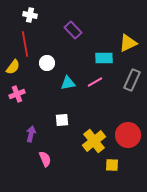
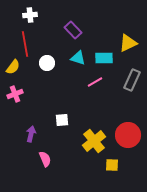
white cross: rotated 16 degrees counterclockwise
cyan triangle: moved 10 px right, 25 px up; rotated 28 degrees clockwise
pink cross: moved 2 px left
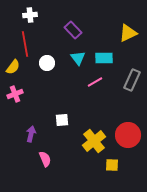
yellow triangle: moved 10 px up
cyan triangle: rotated 35 degrees clockwise
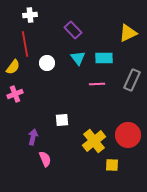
pink line: moved 2 px right, 2 px down; rotated 28 degrees clockwise
purple arrow: moved 2 px right, 3 px down
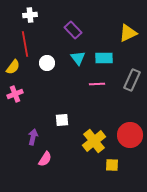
red circle: moved 2 px right
pink semicircle: rotated 56 degrees clockwise
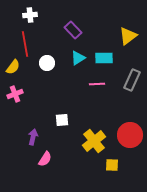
yellow triangle: moved 3 px down; rotated 12 degrees counterclockwise
cyan triangle: rotated 35 degrees clockwise
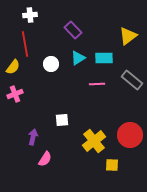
white circle: moved 4 px right, 1 px down
gray rectangle: rotated 75 degrees counterclockwise
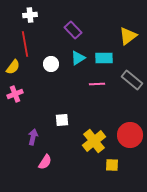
pink semicircle: moved 3 px down
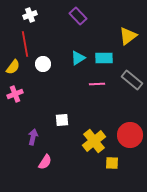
white cross: rotated 16 degrees counterclockwise
purple rectangle: moved 5 px right, 14 px up
white circle: moved 8 px left
yellow square: moved 2 px up
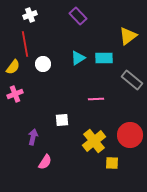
pink line: moved 1 px left, 15 px down
